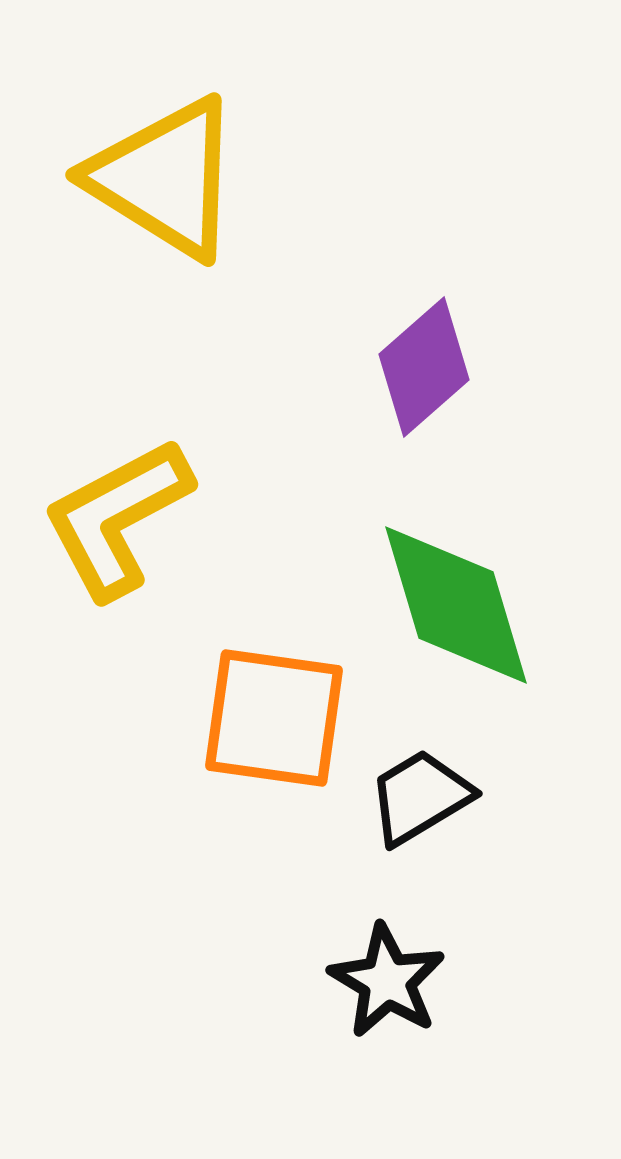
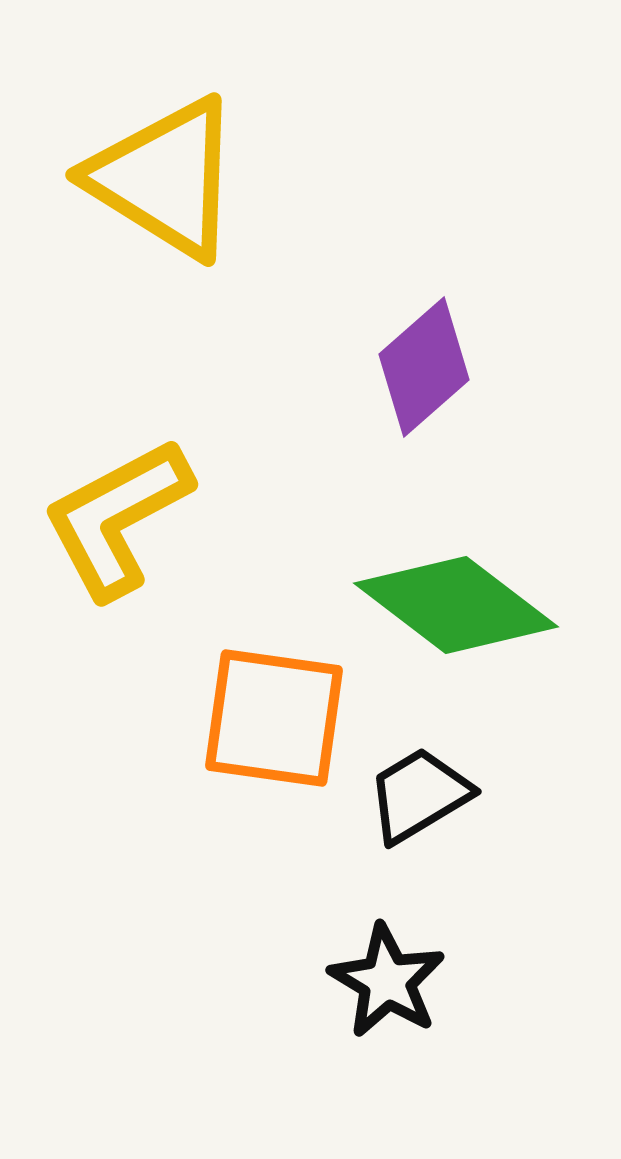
green diamond: rotated 36 degrees counterclockwise
black trapezoid: moved 1 px left, 2 px up
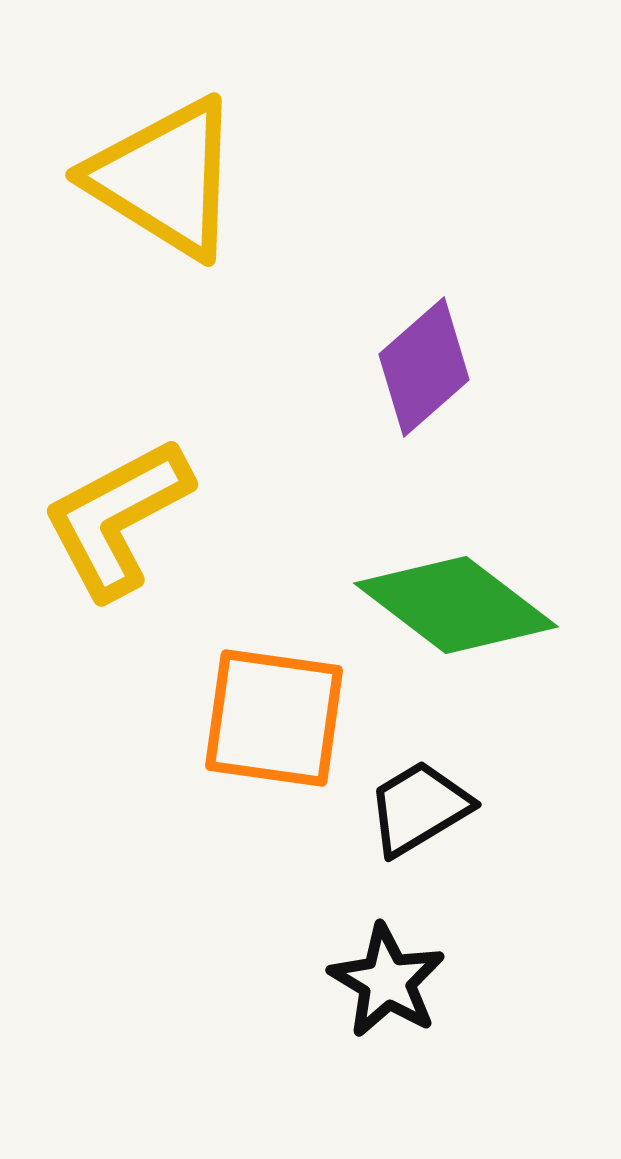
black trapezoid: moved 13 px down
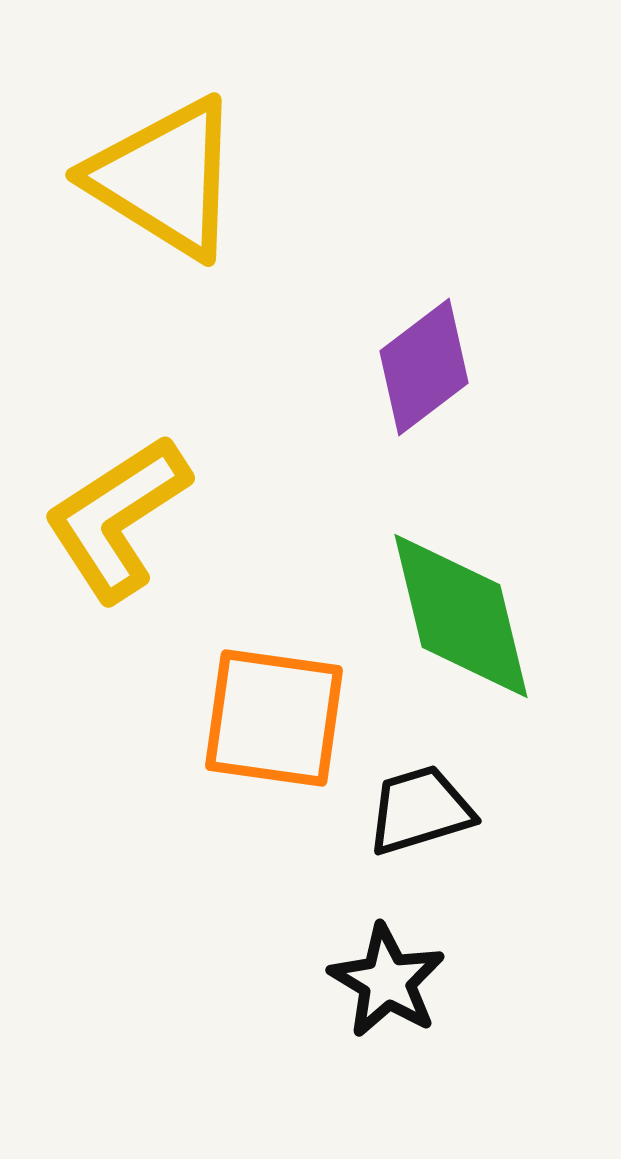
purple diamond: rotated 4 degrees clockwise
yellow L-shape: rotated 5 degrees counterclockwise
green diamond: moved 5 px right, 11 px down; rotated 39 degrees clockwise
black trapezoid: moved 1 px right, 2 px down; rotated 14 degrees clockwise
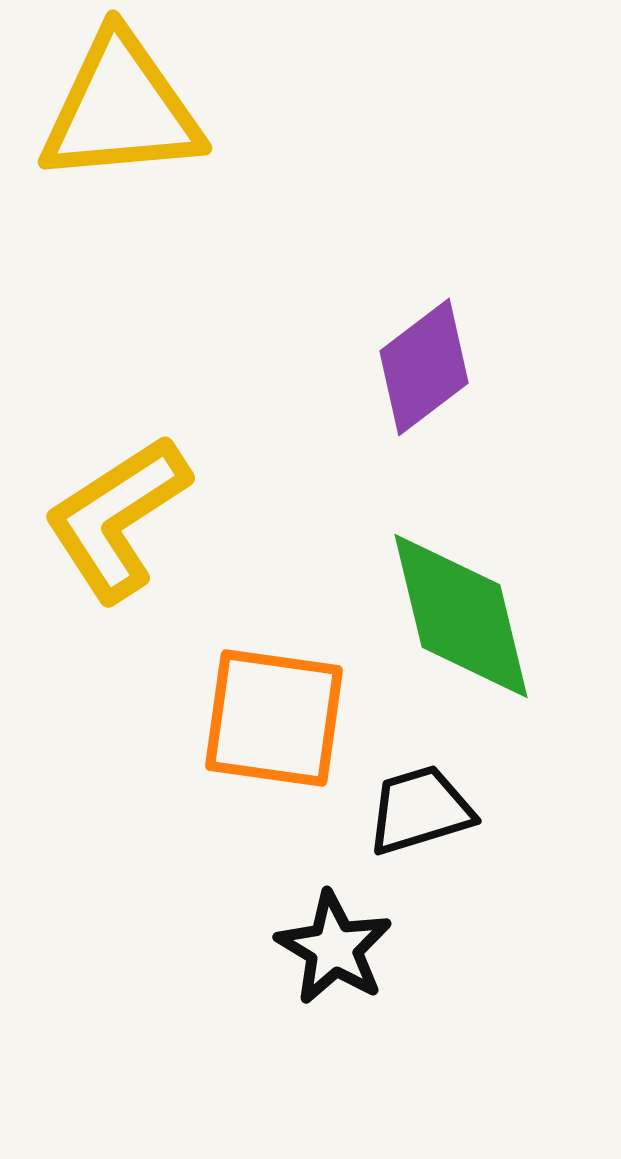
yellow triangle: moved 44 px left, 69 px up; rotated 37 degrees counterclockwise
black star: moved 53 px left, 33 px up
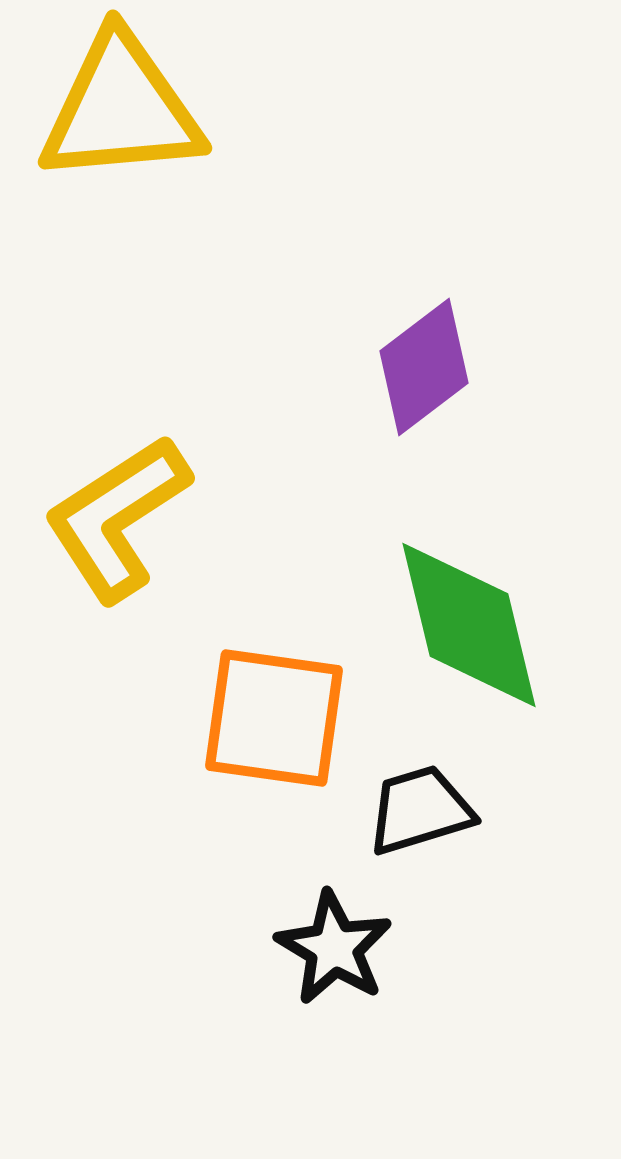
green diamond: moved 8 px right, 9 px down
